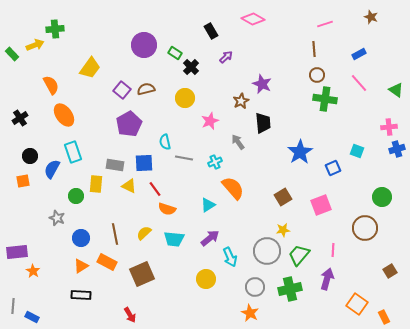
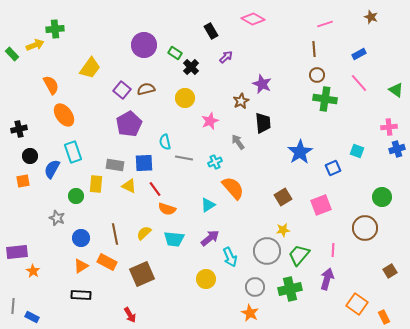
black cross at (20, 118): moved 1 px left, 11 px down; rotated 21 degrees clockwise
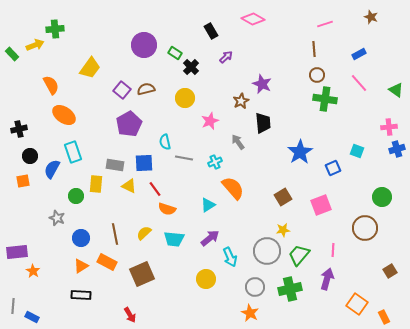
orange ellipse at (64, 115): rotated 20 degrees counterclockwise
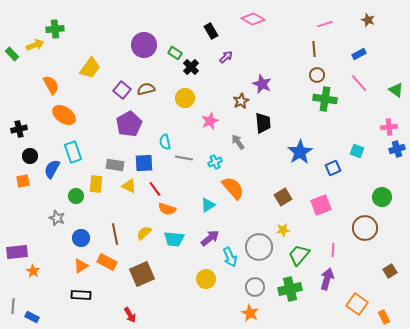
brown star at (371, 17): moved 3 px left, 3 px down
gray circle at (267, 251): moved 8 px left, 4 px up
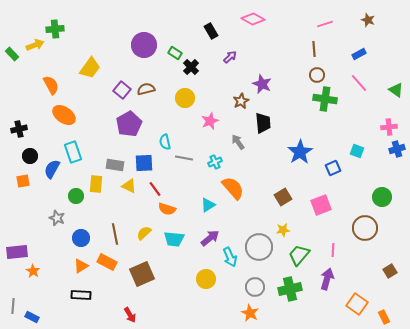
purple arrow at (226, 57): moved 4 px right
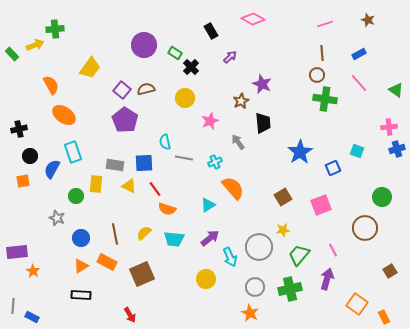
brown line at (314, 49): moved 8 px right, 4 px down
purple pentagon at (129, 124): moved 4 px left, 4 px up; rotated 10 degrees counterclockwise
pink line at (333, 250): rotated 32 degrees counterclockwise
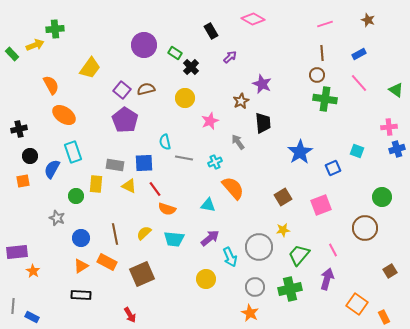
cyan triangle at (208, 205): rotated 42 degrees clockwise
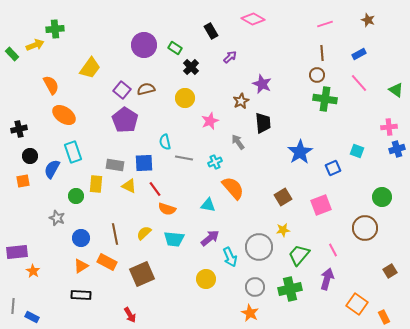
green rectangle at (175, 53): moved 5 px up
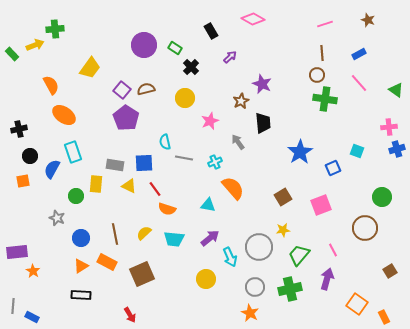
purple pentagon at (125, 120): moved 1 px right, 2 px up
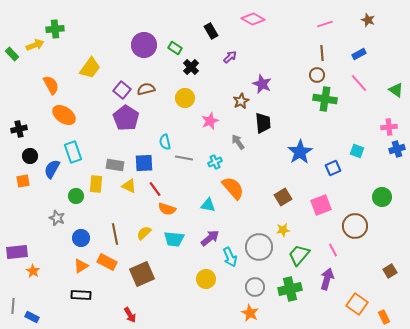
brown circle at (365, 228): moved 10 px left, 2 px up
